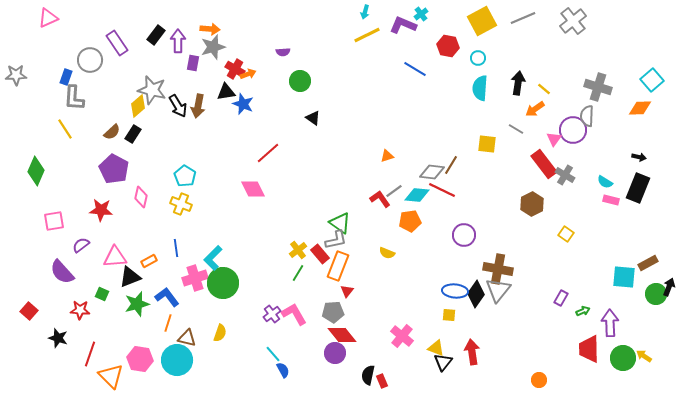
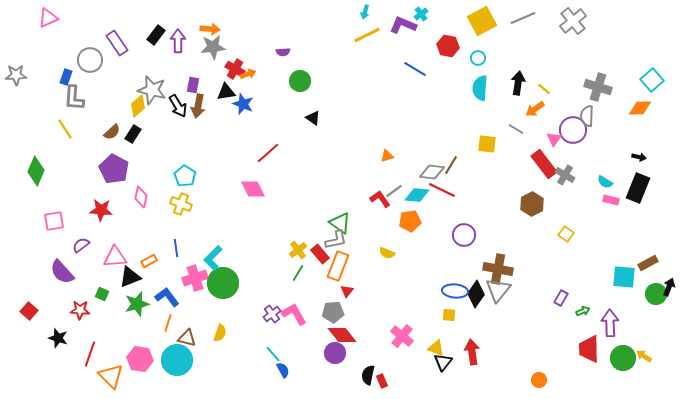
gray star at (213, 47): rotated 10 degrees clockwise
purple rectangle at (193, 63): moved 22 px down
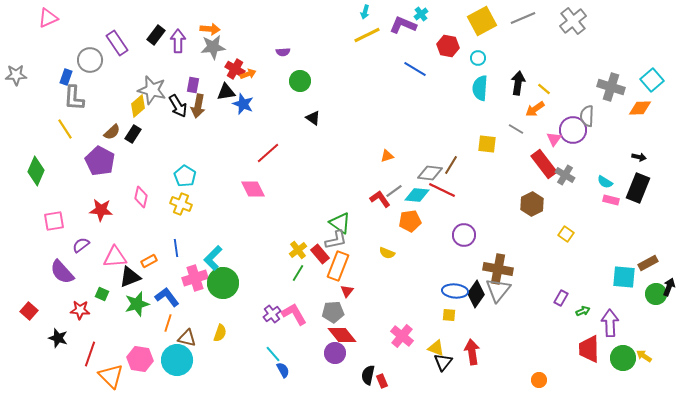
gray cross at (598, 87): moved 13 px right
purple pentagon at (114, 169): moved 14 px left, 8 px up
gray diamond at (432, 172): moved 2 px left, 1 px down
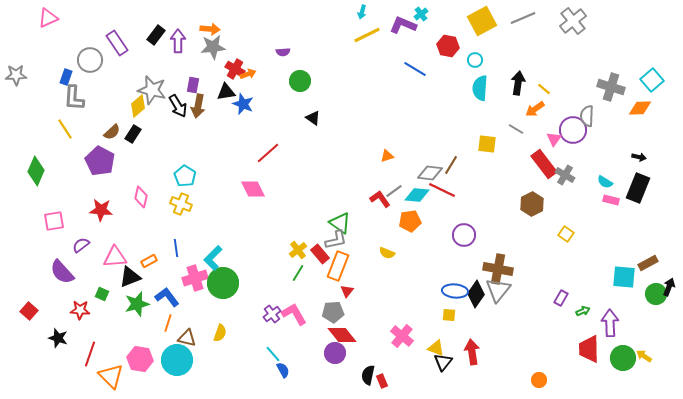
cyan arrow at (365, 12): moved 3 px left
cyan circle at (478, 58): moved 3 px left, 2 px down
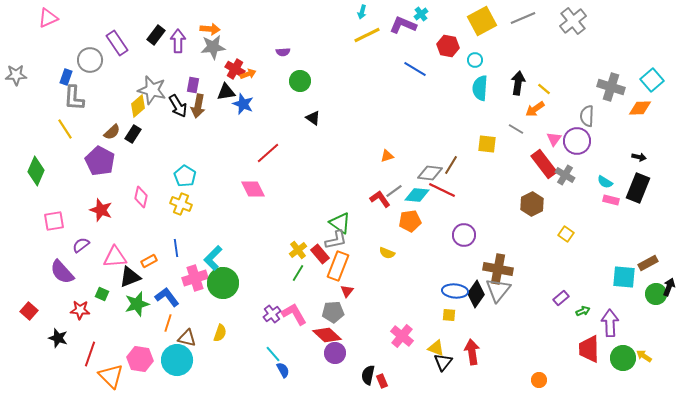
purple circle at (573, 130): moved 4 px right, 11 px down
red star at (101, 210): rotated 15 degrees clockwise
purple rectangle at (561, 298): rotated 21 degrees clockwise
red diamond at (342, 335): moved 15 px left; rotated 8 degrees counterclockwise
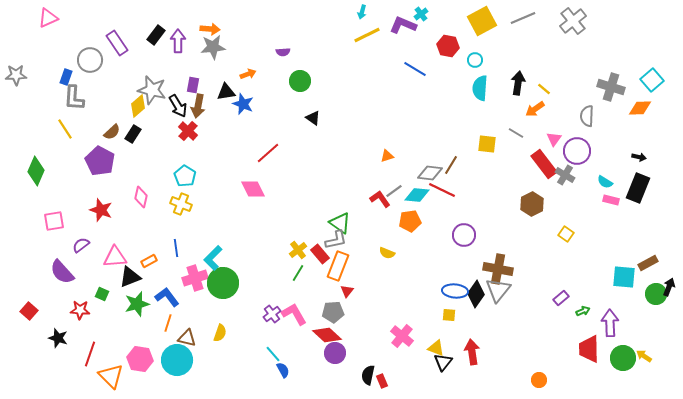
red cross at (235, 69): moved 47 px left, 62 px down; rotated 12 degrees clockwise
gray line at (516, 129): moved 4 px down
purple circle at (577, 141): moved 10 px down
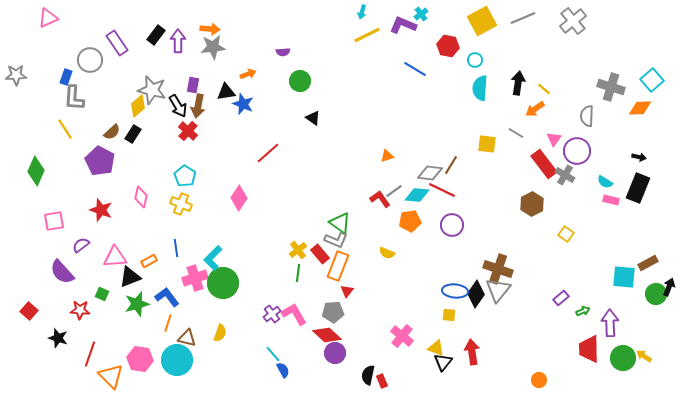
pink diamond at (253, 189): moved 14 px left, 9 px down; rotated 60 degrees clockwise
purple circle at (464, 235): moved 12 px left, 10 px up
gray L-shape at (336, 240): rotated 35 degrees clockwise
brown cross at (498, 269): rotated 8 degrees clockwise
green line at (298, 273): rotated 24 degrees counterclockwise
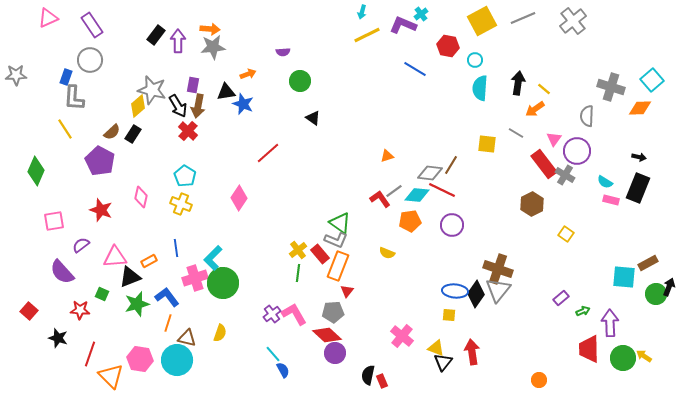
purple rectangle at (117, 43): moved 25 px left, 18 px up
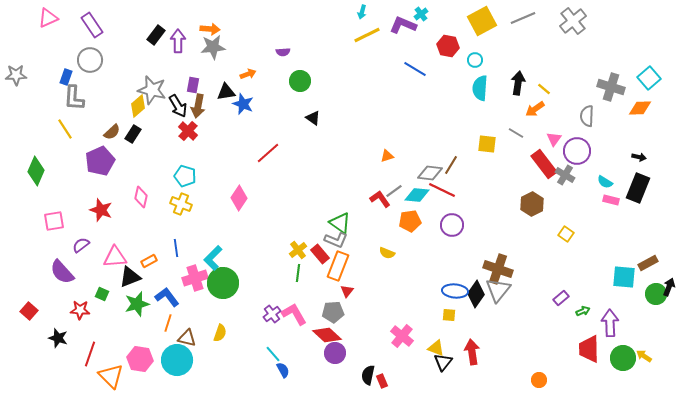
cyan square at (652, 80): moved 3 px left, 2 px up
purple pentagon at (100, 161): rotated 20 degrees clockwise
cyan pentagon at (185, 176): rotated 15 degrees counterclockwise
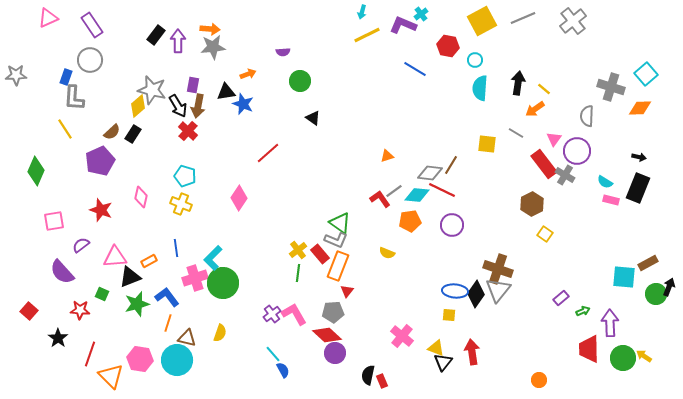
cyan square at (649, 78): moved 3 px left, 4 px up
yellow square at (566, 234): moved 21 px left
black star at (58, 338): rotated 18 degrees clockwise
